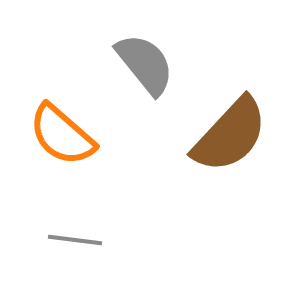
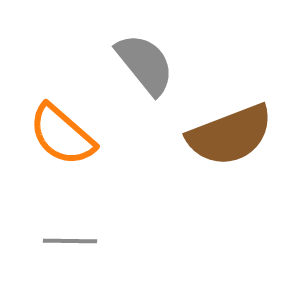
brown semicircle: rotated 26 degrees clockwise
gray line: moved 5 px left, 1 px down; rotated 6 degrees counterclockwise
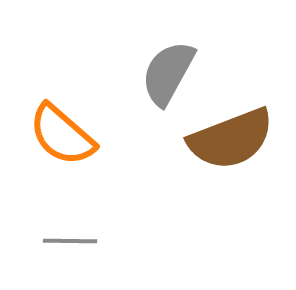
gray semicircle: moved 23 px right, 9 px down; rotated 112 degrees counterclockwise
brown semicircle: moved 1 px right, 4 px down
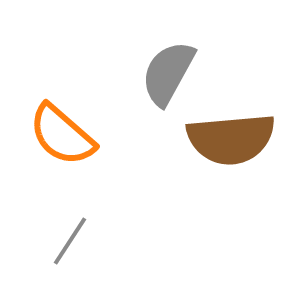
brown semicircle: rotated 16 degrees clockwise
gray line: rotated 58 degrees counterclockwise
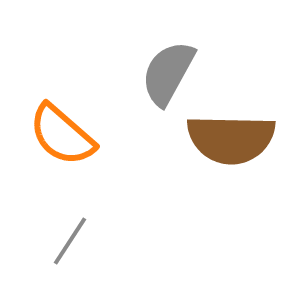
brown semicircle: rotated 6 degrees clockwise
